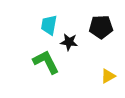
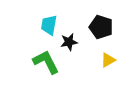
black pentagon: rotated 20 degrees clockwise
black star: rotated 18 degrees counterclockwise
yellow triangle: moved 16 px up
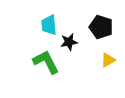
cyan trapezoid: rotated 15 degrees counterclockwise
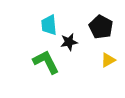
black pentagon: rotated 10 degrees clockwise
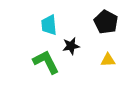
black pentagon: moved 5 px right, 5 px up
black star: moved 2 px right, 4 px down
yellow triangle: rotated 28 degrees clockwise
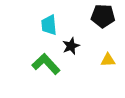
black pentagon: moved 3 px left, 6 px up; rotated 25 degrees counterclockwise
black star: rotated 12 degrees counterclockwise
green L-shape: moved 2 px down; rotated 16 degrees counterclockwise
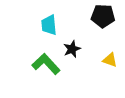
black star: moved 1 px right, 3 px down
yellow triangle: moved 2 px right; rotated 21 degrees clockwise
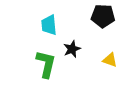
green L-shape: rotated 56 degrees clockwise
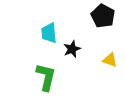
black pentagon: rotated 25 degrees clockwise
cyan trapezoid: moved 8 px down
green L-shape: moved 13 px down
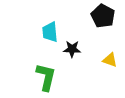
cyan trapezoid: moved 1 px right, 1 px up
black star: rotated 24 degrees clockwise
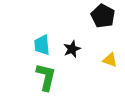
cyan trapezoid: moved 8 px left, 13 px down
black star: rotated 24 degrees counterclockwise
